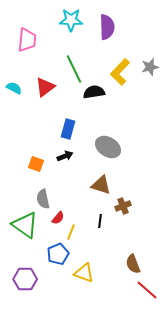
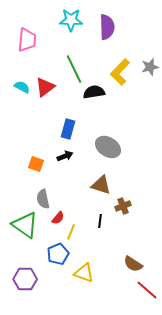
cyan semicircle: moved 8 px right, 1 px up
brown semicircle: rotated 36 degrees counterclockwise
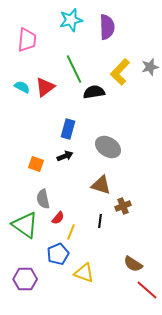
cyan star: rotated 15 degrees counterclockwise
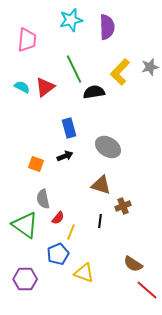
blue rectangle: moved 1 px right, 1 px up; rotated 30 degrees counterclockwise
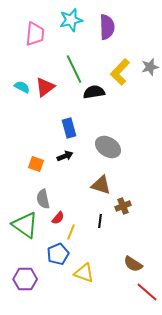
pink trapezoid: moved 8 px right, 6 px up
red line: moved 2 px down
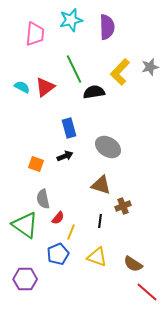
yellow triangle: moved 13 px right, 16 px up
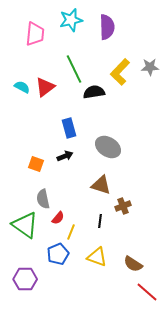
gray star: rotated 12 degrees clockwise
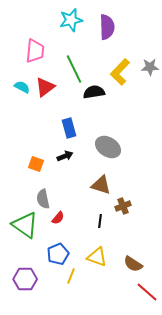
pink trapezoid: moved 17 px down
yellow line: moved 44 px down
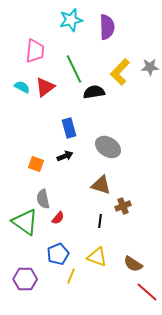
green triangle: moved 3 px up
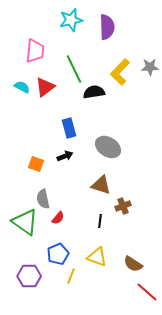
purple hexagon: moved 4 px right, 3 px up
